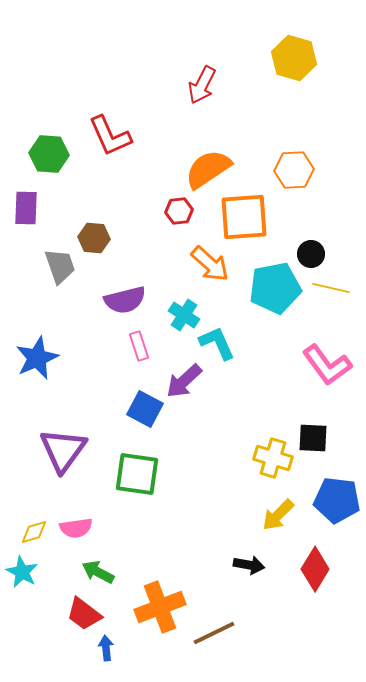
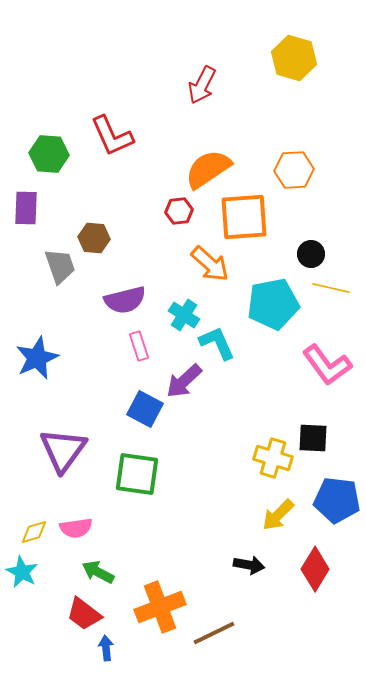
red L-shape: moved 2 px right
cyan pentagon: moved 2 px left, 16 px down
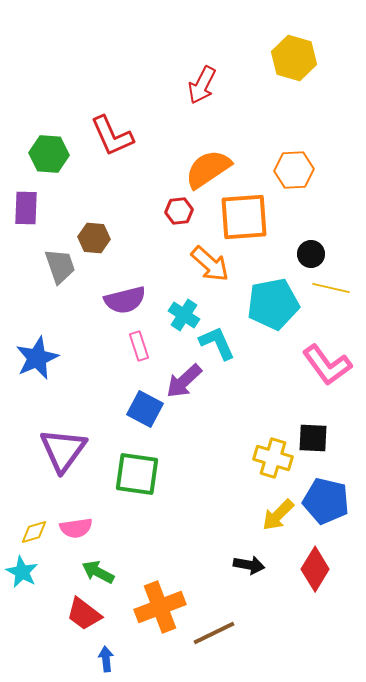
blue pentagon: moved 11 px left, 1 px down; rotated 6 degrees clockwise
blue arrow: moved 11 px down
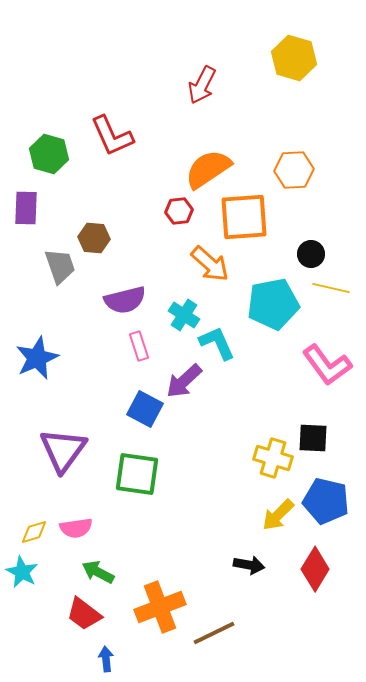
green hexagon: rotated 12 degrees clockwise
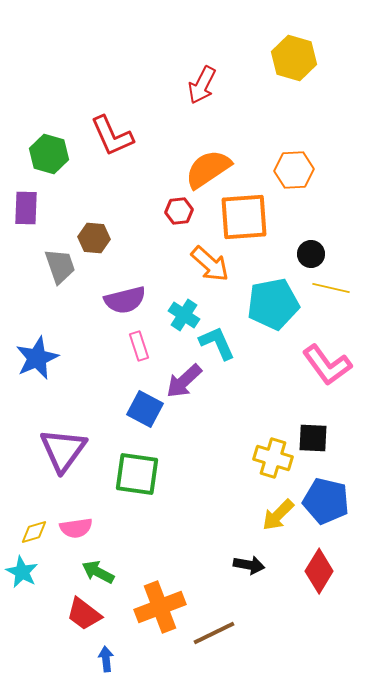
red diamond: moved 4 px right, 2 px down
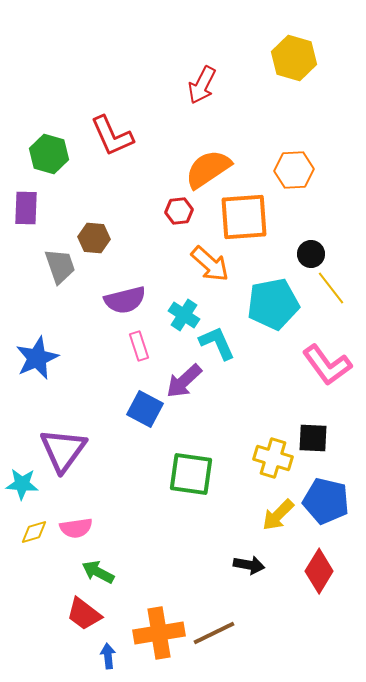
yellow line: rotated 39 degrees clockwise
green square: moved 54 px right
cyan star: moved 88 px up; rotated 24 degrees counterclockwise
orange cross: moved 1 px left, 26 px down; rotated 12 degrees clockwise
blue arrow: moved 2 px right, 3 px up
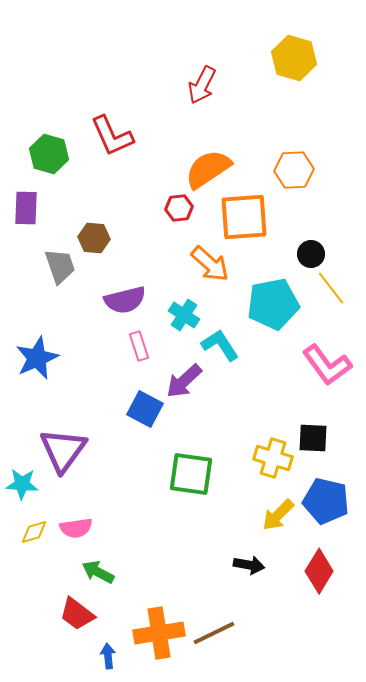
red hexagon: moved 3 px up
cyan L-shape: moved 3 px right, 2 px down; rotated 9 degrees counterclockwise
red trapezoid: moved 7 px left
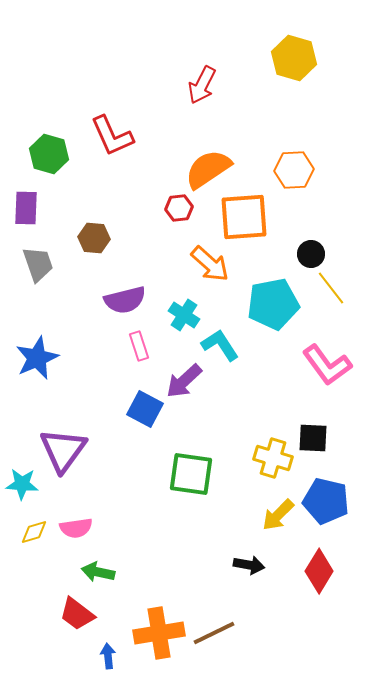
gray trapezoid: moved 22 px left, 2 px up
green arrow: rotated 16 degrees counterclockwise
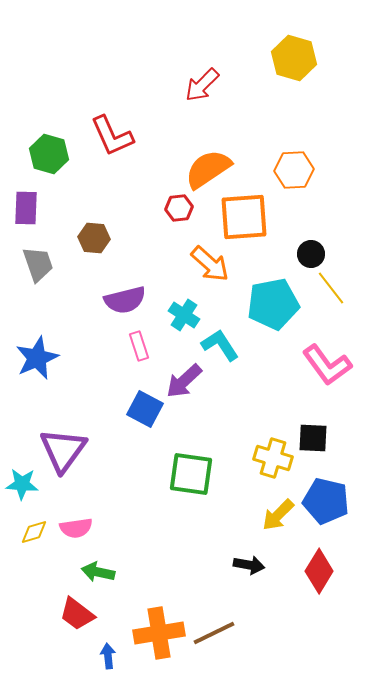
red arrow: rotated 18 degrees clockwise
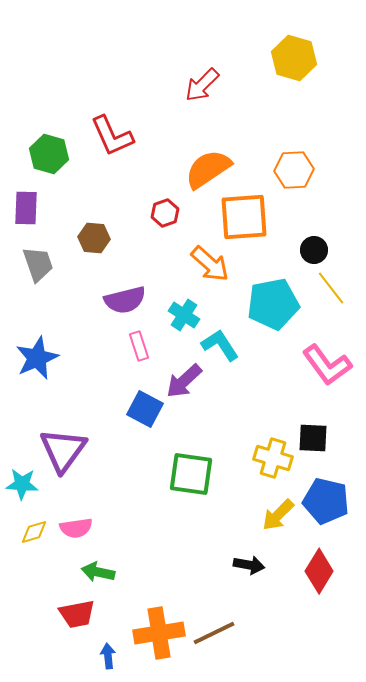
red hexagon: moved 14 px left, 5 px down; rotated 12 degrees counterclockwise
black circle: moved 3 px right, 4 px up
red trapezoid: rotated 48 degrees counterclockwise
